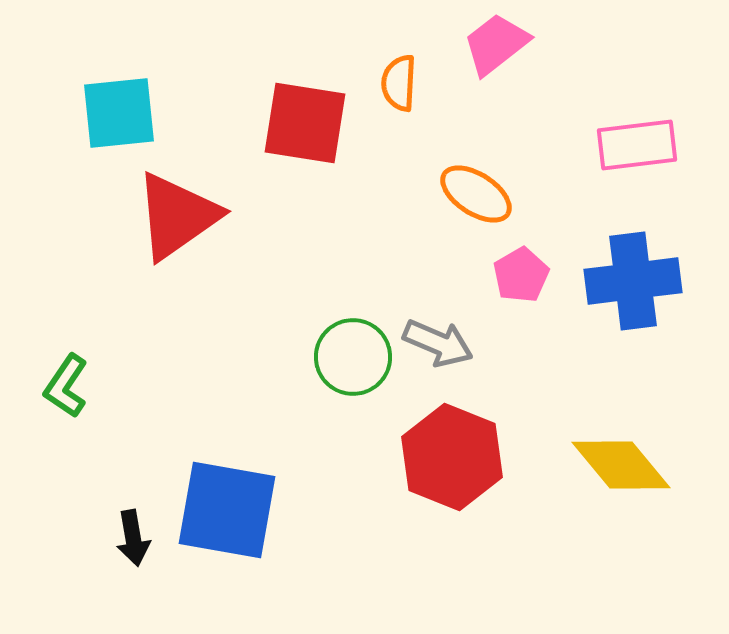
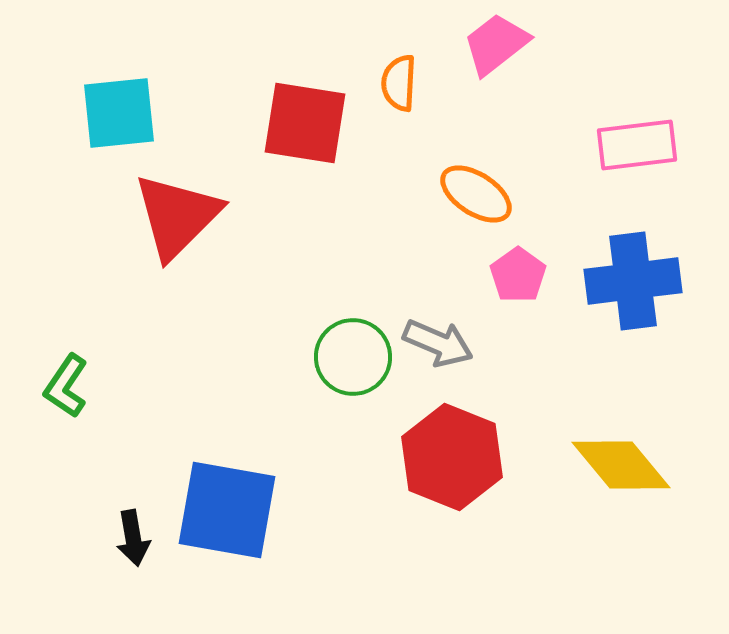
red triangle: rotated 10 degrees counterclockwise
pink pentagon: moved 3 px left; rotated 6 degrees counterclockwise
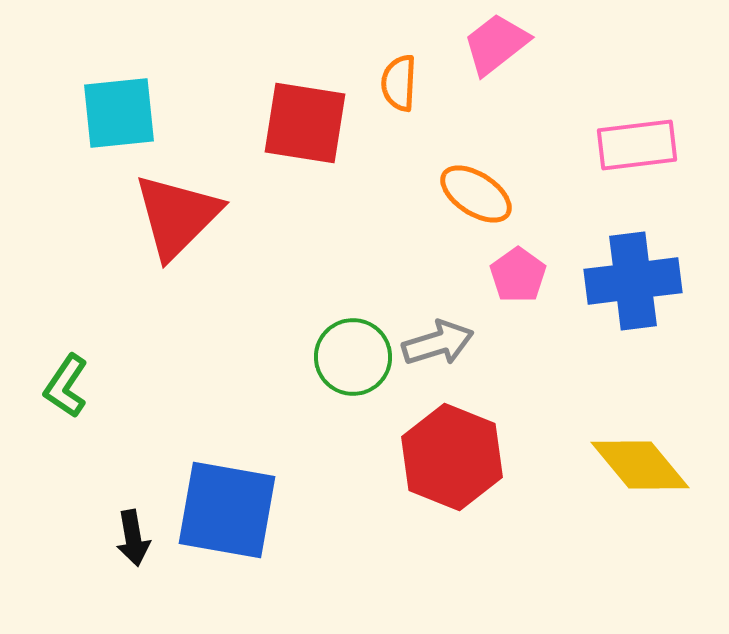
gray arrow: rotated 40 degrees counterclockwise
yellow diamond: moved 19 px right
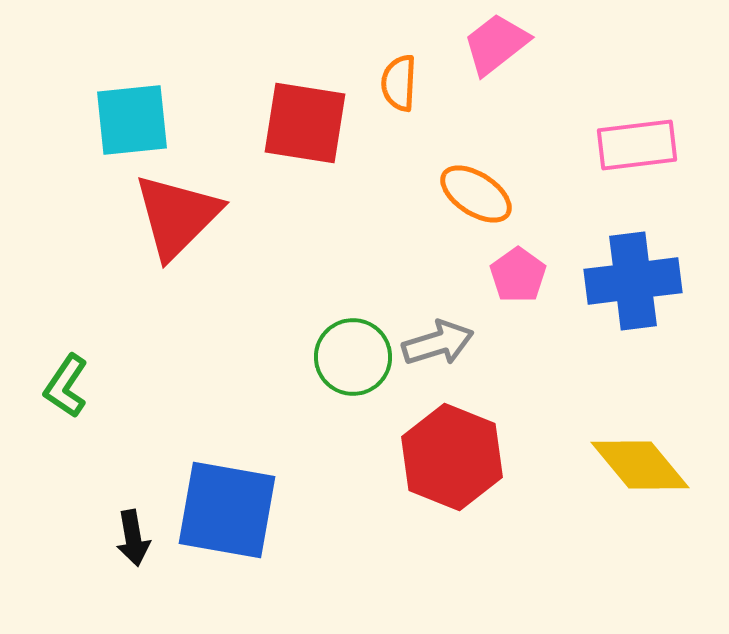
cyan square: moved 13 px right, 7 px down
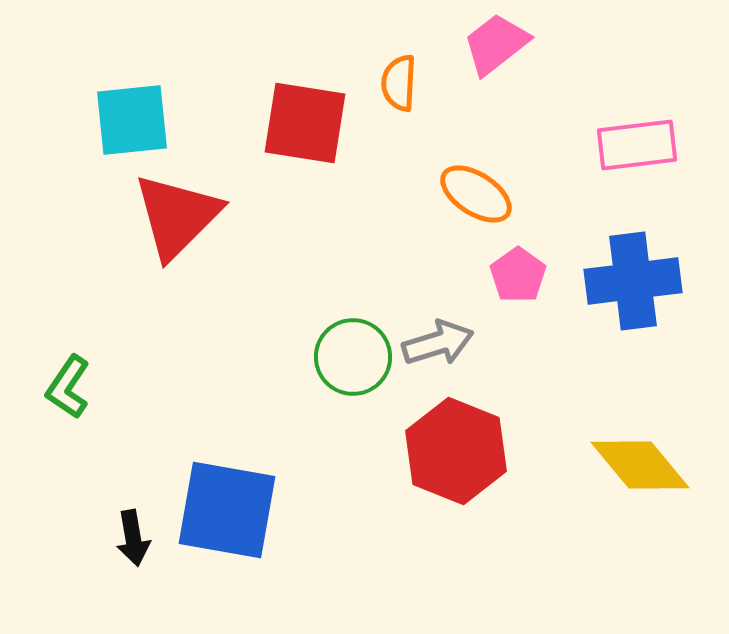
green L-shape: moved 2 px right, 1 px down
red hexagon: moved 4 px right, 6 px up
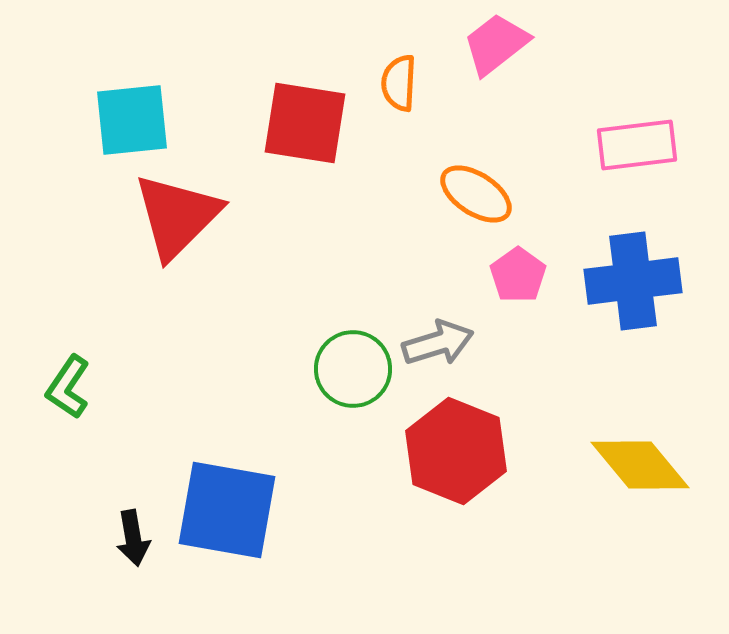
green circle: moved 12 px down
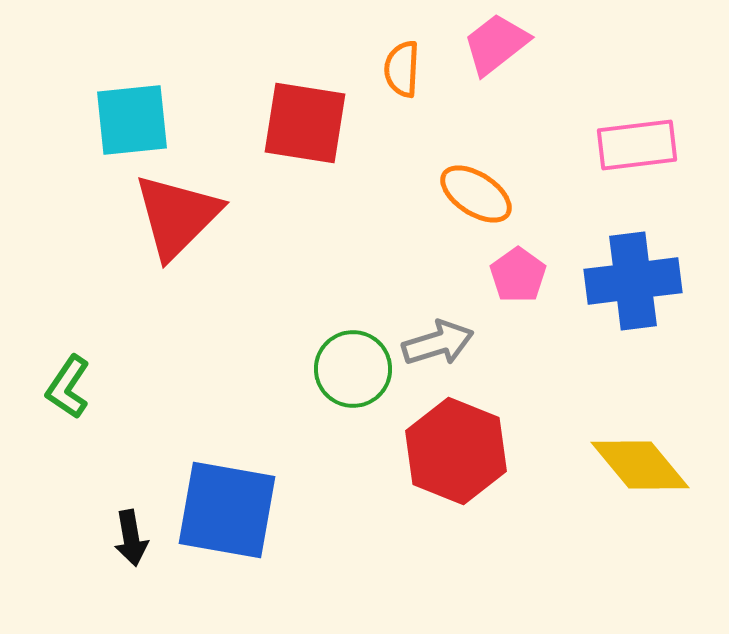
orange semicircle: moved 3 px right, 14 px up
black arrow: moved 2 px left
